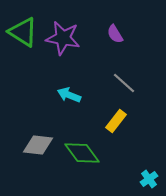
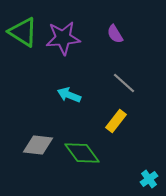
purple star: rotated 16 degrees counterclockwise
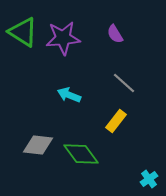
green diamond: moved 1 px left, 1 px down
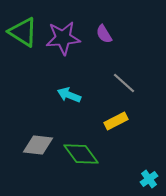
purple semicircle: moved 11 px left
yellow rectangle: rotated 25 degrees clockwise
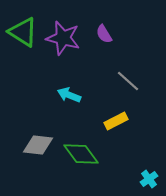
purple star: rotated 20 degrees clockwise
gray line: moved 4 px right, 2 px up
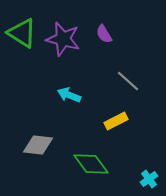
green triangle: moved 1 px left, 1 px down
purple star: moved 1 px down
green diamond: moved 10 px right, 10 px down
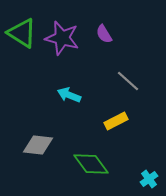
purple star: moved 1 px left, 1 px up
